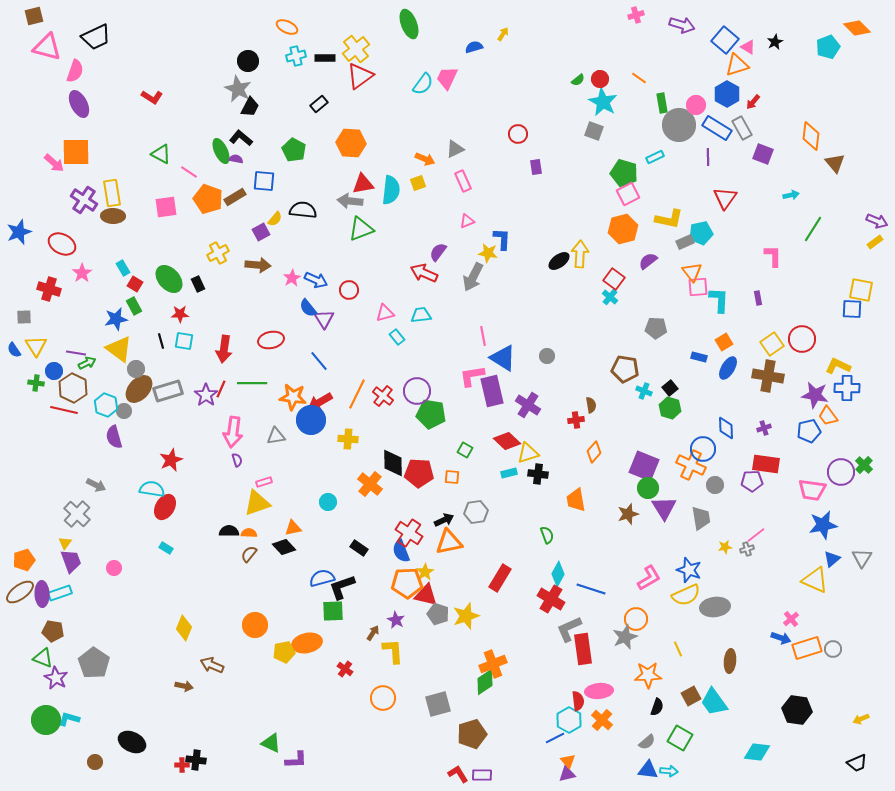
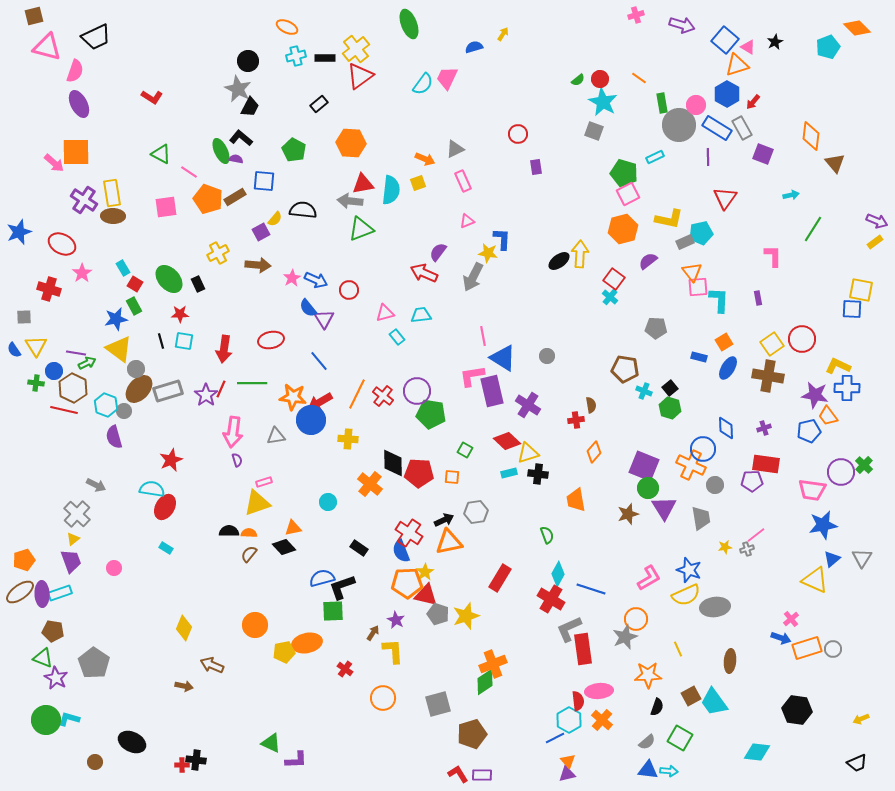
yellow triangle at (65, 543): moved 8 px right, 4 px up; rotated 16 degrees clockwise
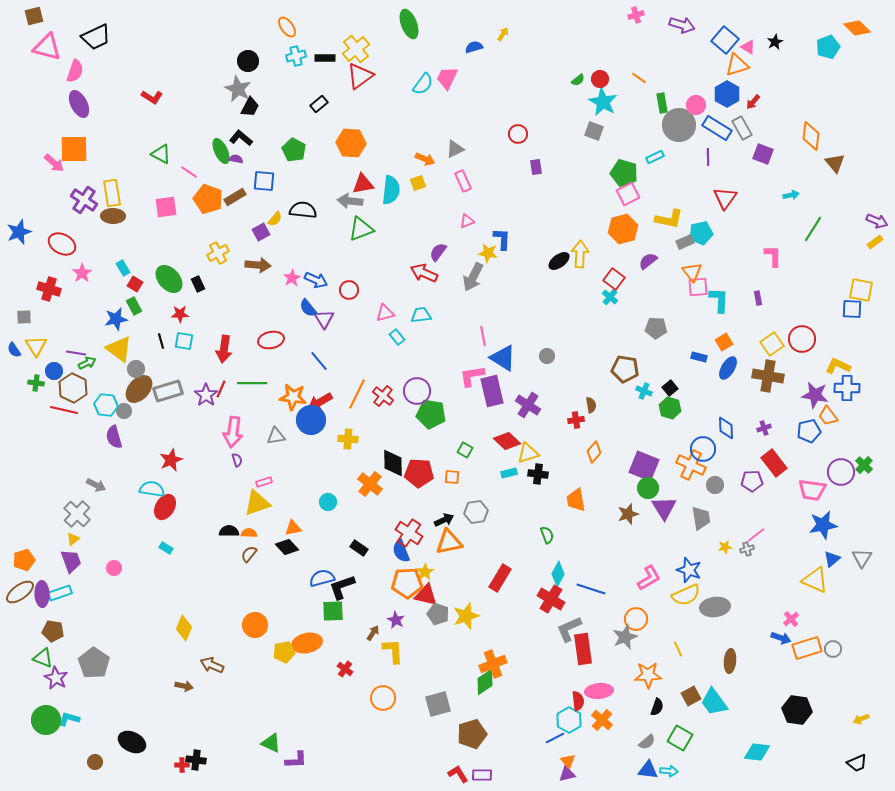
orange ellipse at (287, 27): rotated 30 degrees clockwise
orange square at (76, 152): moved 2 px left, 3 px up
cyan hexagon at (106, 405): rotated 15 degrees counterclockwise
red rectangle at (766, 464): moved 8 px right, 1 px up; rotated 44 degrees clockwise
black diamond at (284, 547): moved 3 px right
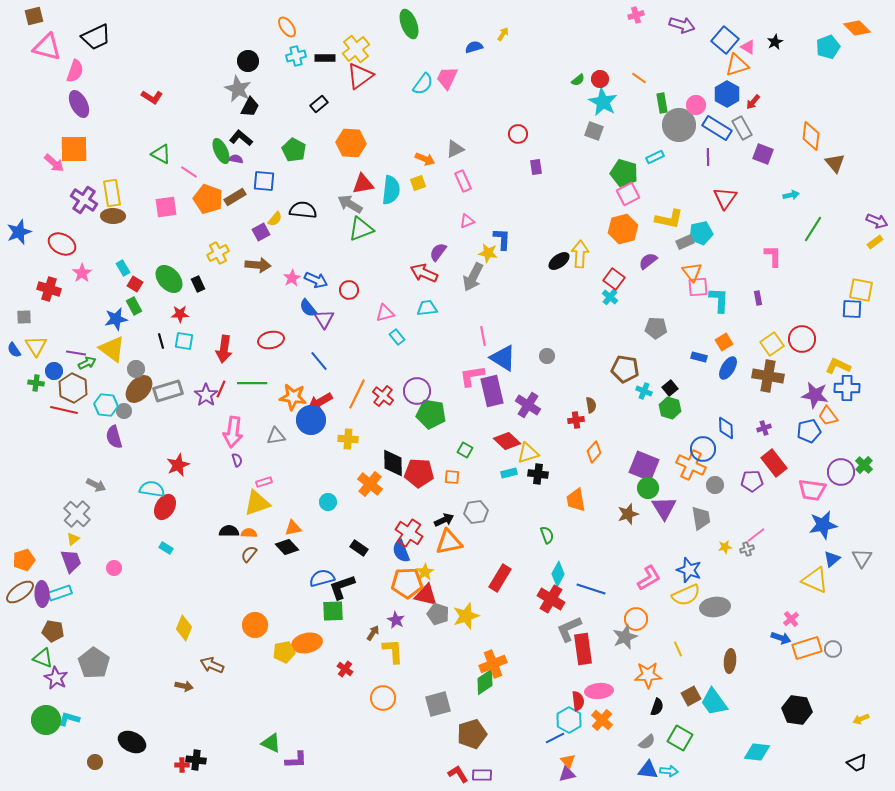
gray arrow at (350, 201): moved 3 px down; rotated 25 degrees clockwise
cyan trapezoid at (421, 315): moved 6 px right, 7 px up
yellow triangle at (119, 349): moved 7 px left
red star at (171, 460): moved 7 px right, 5 px down
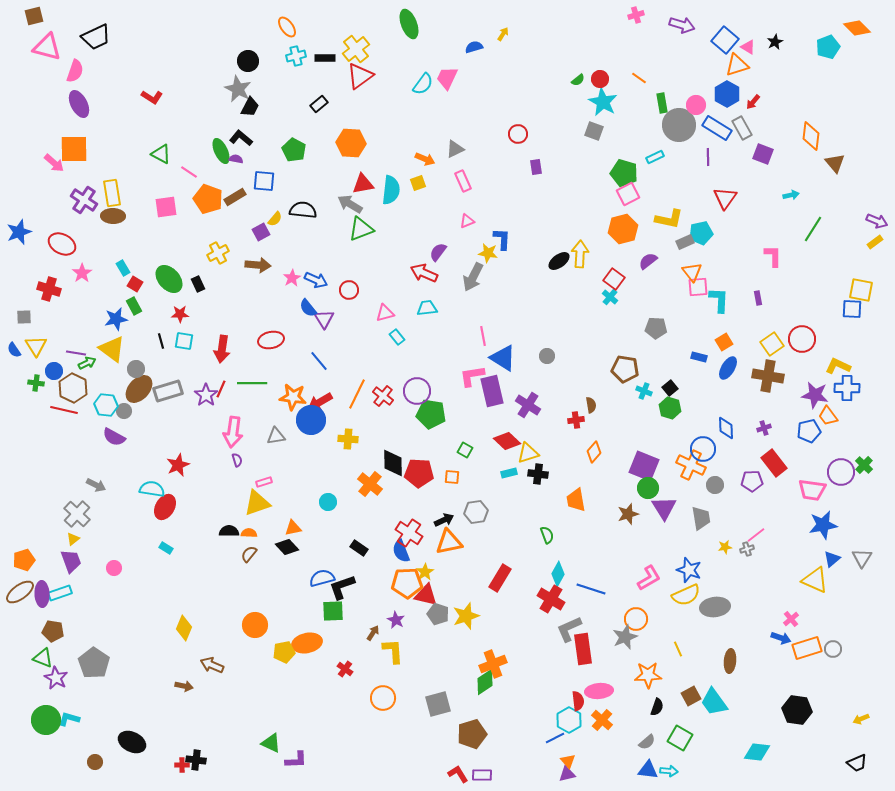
red arrow at (224, 349): moved 2 px left
purple semicircle at (114, 437): rotated 45 degrees counterclockwise
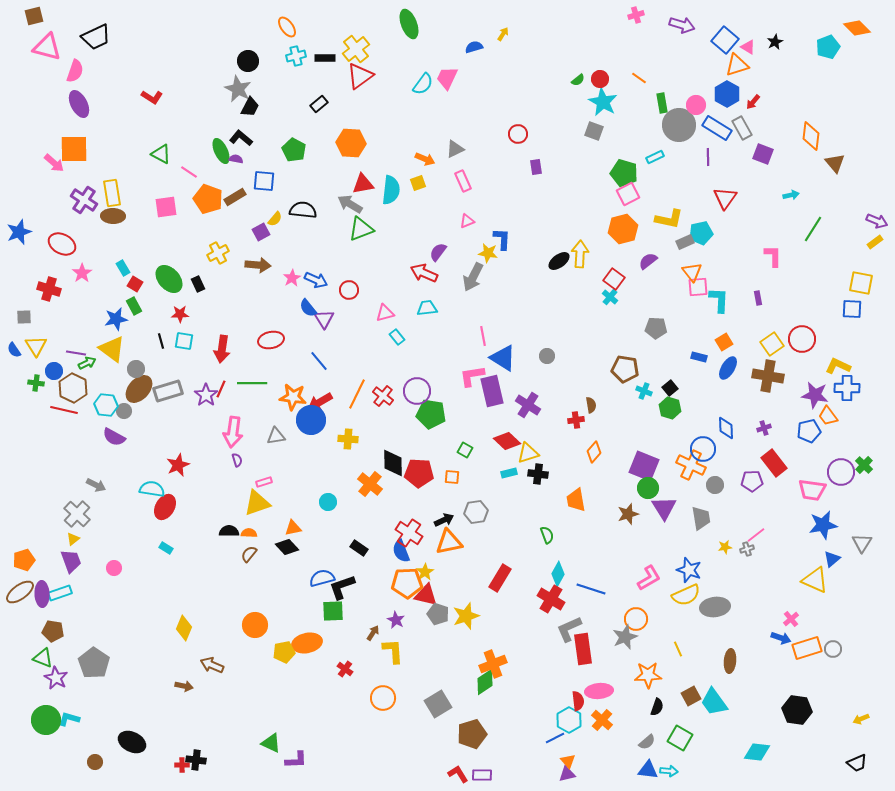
yellow square at (861, 290): moved 7 px up
gray triangle at (862, 558): moved 15 px up
gray square at (438, 704): rotated 16 degrees counterclockwise
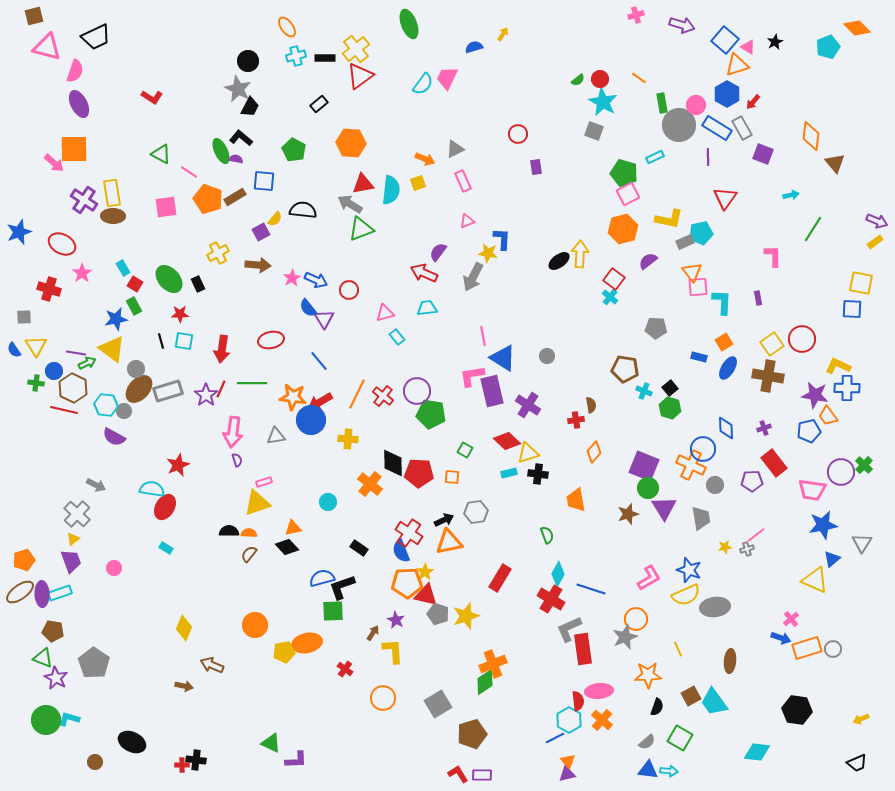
cyan L-shape at (719, 300): moved 3 px right, 2 px down
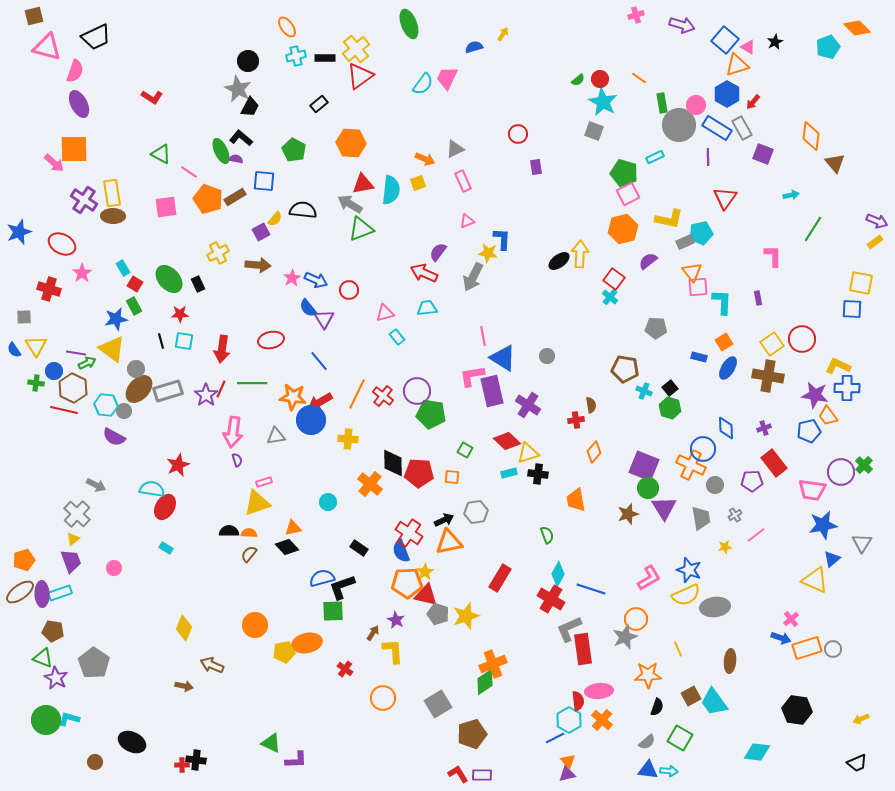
gray cross at (747, 549): moved 12 px left, 34 px up; rotated 16 degrees counterclockwise
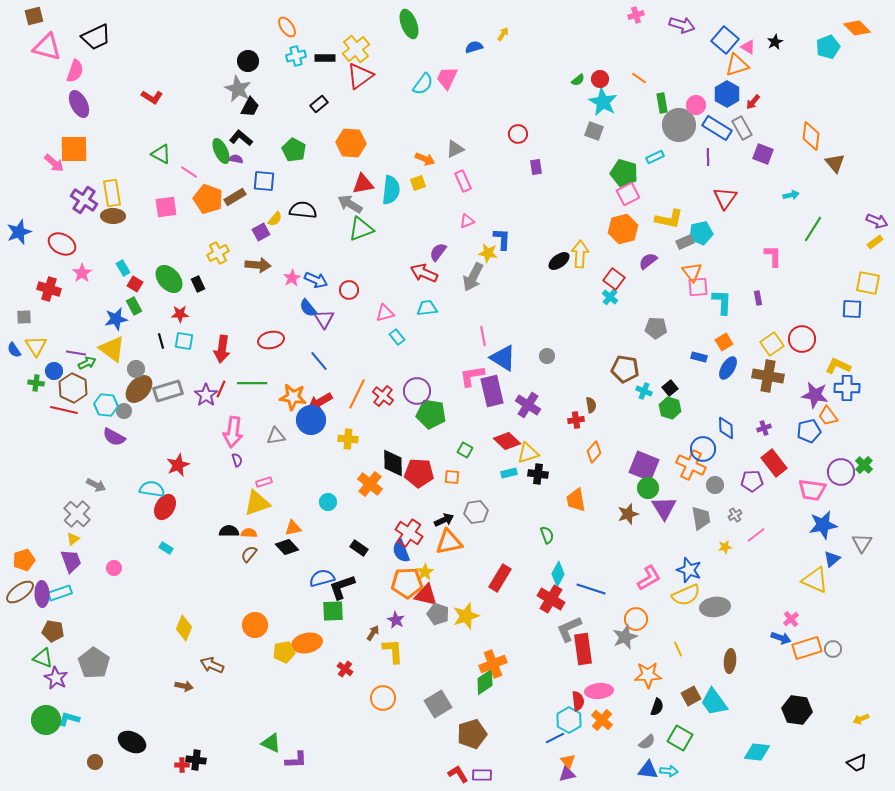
yellow square at (861, 283): moved 7 px right
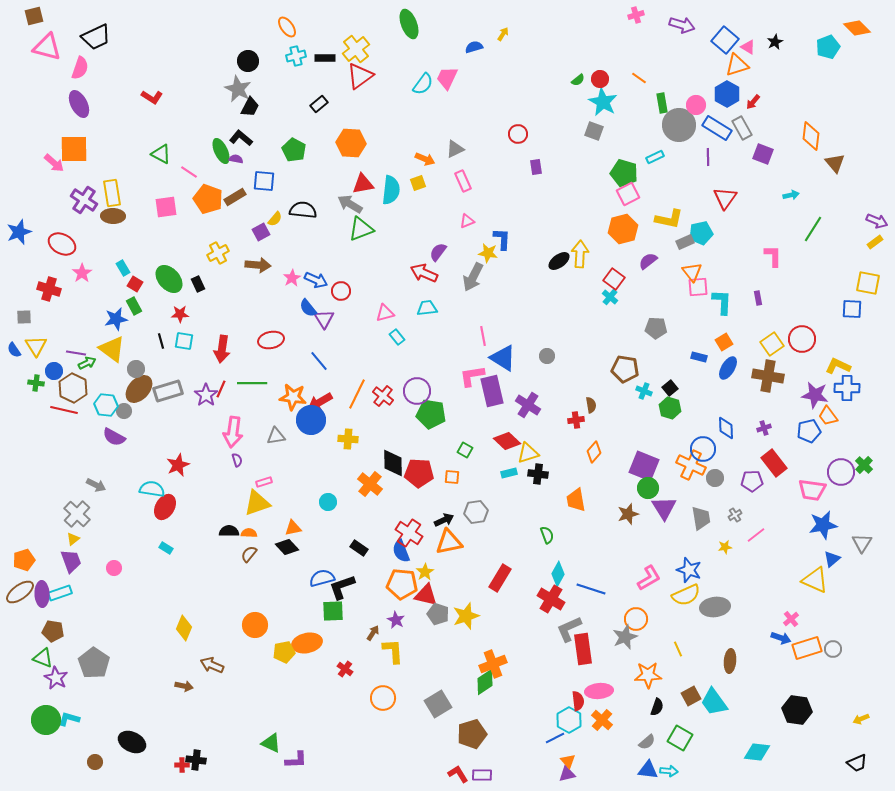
pink semicircle at (75, 71): moved 5 px right, 3 px up
red circle at (349, 290): moved 8 px left, 1 px down
gray circle at (715, 485): moved 7 px up
orange pentagon at (407, 583): moved 5 px left, 1 px down; rotated 8 degrees clockwise
